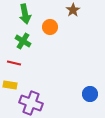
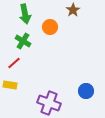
red line: rotated 56 degrees counterclockwise
blue circle: moved 4 px left, 3 px up
purple cross: moved 18 px right
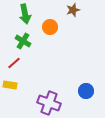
brown star: rotated 16 degrees clockwise
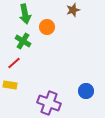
orange circle: moved 3 px left
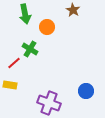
brown star: rotated 24 degrees counterclockwise
green cross: moved 7 px right, 8 px down
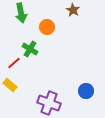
green arrow: moved 4 px left, 1 px up
yellow rectangle: rotated 32 degrees clockwise
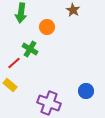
green arrow: rotated 18 degrees clockwise
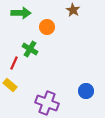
green arrow: rotated 96 degrees counterclockwise
red line: rotated 24 degrees counterclockwise
purple cross: moved 2 px left
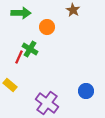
red line: moved 5 px right, 6 px up
purple cross: rotated 15 degrees clockwise
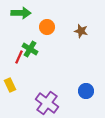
brown star: moved 8 px right, 21 px down; rotated 16 degrees counterclockwise
yellow rectangle: rotated 24 degrees clockwise
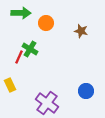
orange circle: moved 1 px left, 4 px up
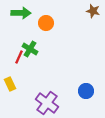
brown star: moved 12 px right, 20 px up
yellow rectangle: moved 1 px up
